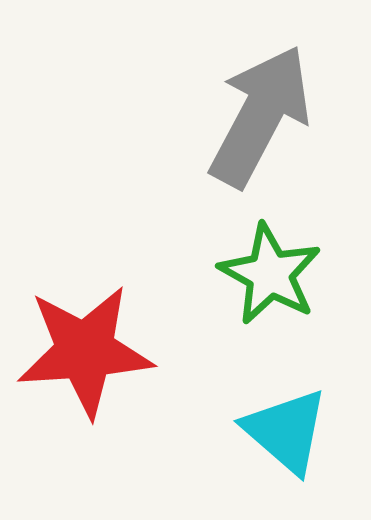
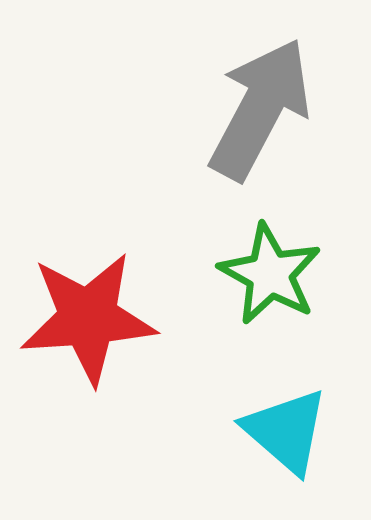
gray arrow: moved 7 px up
red star: moved 3 px right, 33 px up
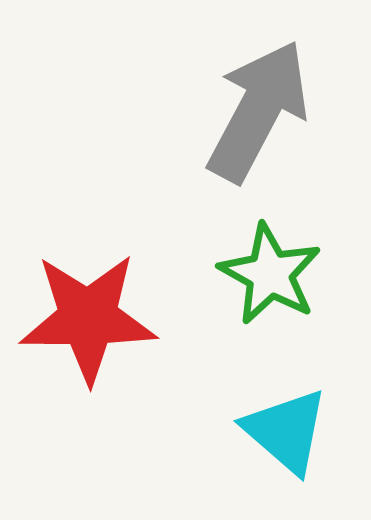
gray arrow: moved 2 px left, 2 px down
red star: rotated 4 degrees clockwise
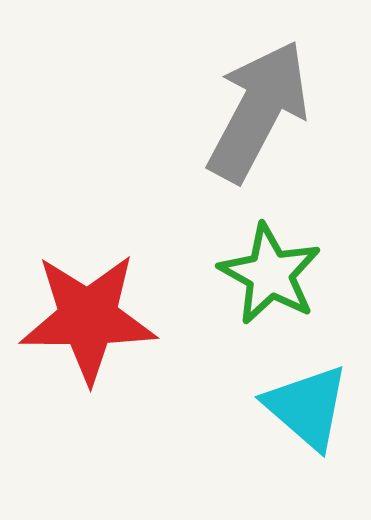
cyan triangle: moved 21 px right, 24 px up
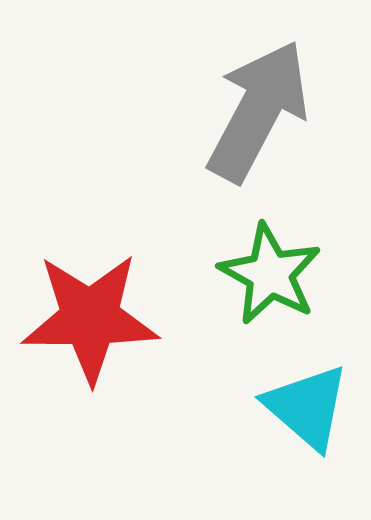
red star: moved 2 px right
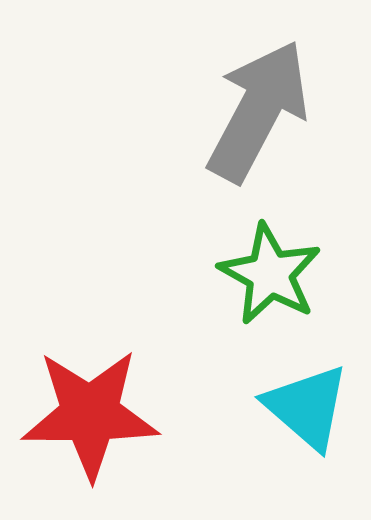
red star: moved 96 px down
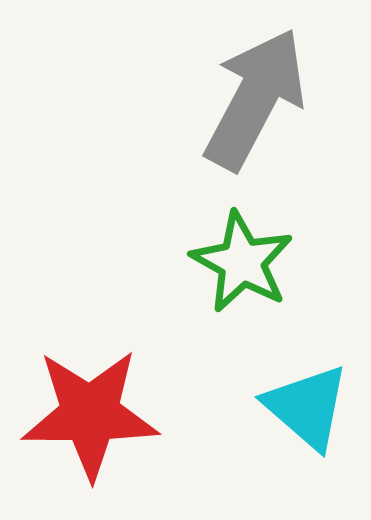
gray arrow: moved 3 px left, 12 px up
green star: moved 28 px left, 12 px up
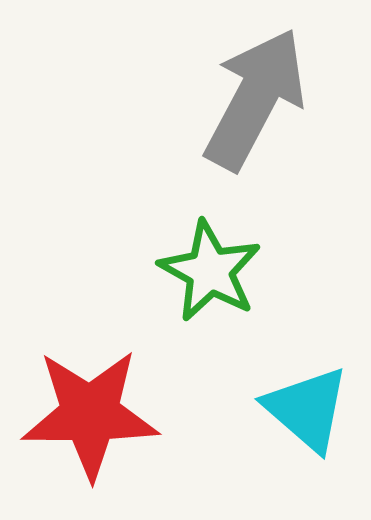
green star: moved 32 px left, 9 px down
cyan triangle: moved 2 px down
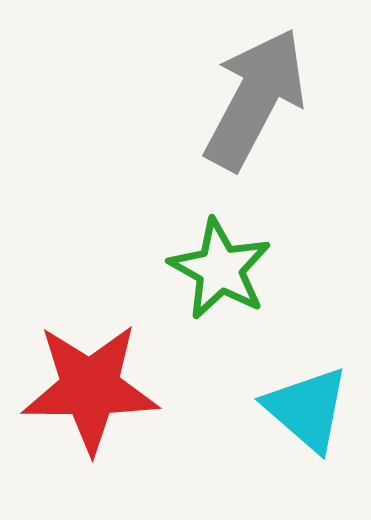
green star: moved 10 px right, 2 px up
red star: moved 26 px up
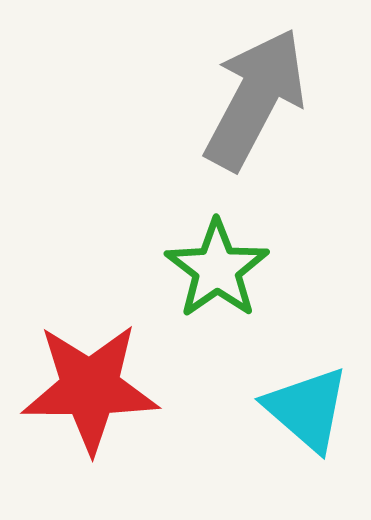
green star: moved 3 px left; rotated 8 degrees clockwise
